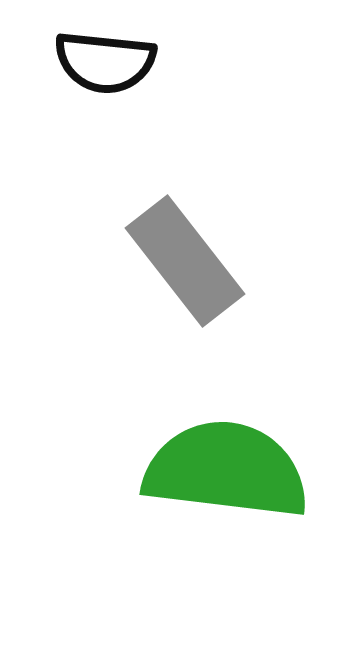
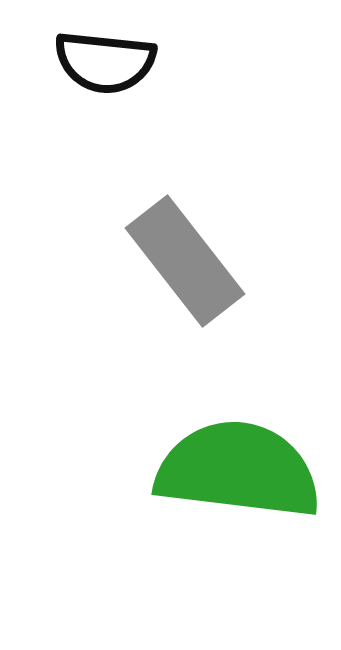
green semicircle: moved 12 px right
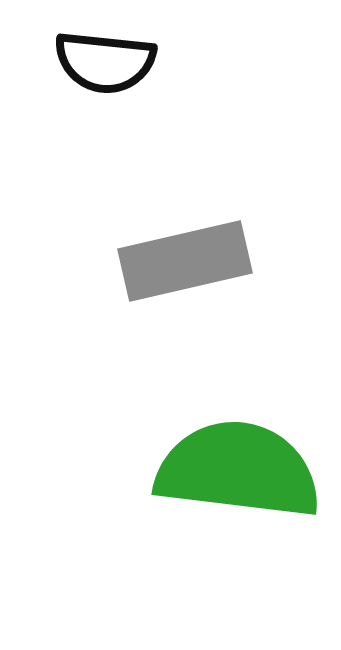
gray rectangle: rotated 65 degrees counterclockwise
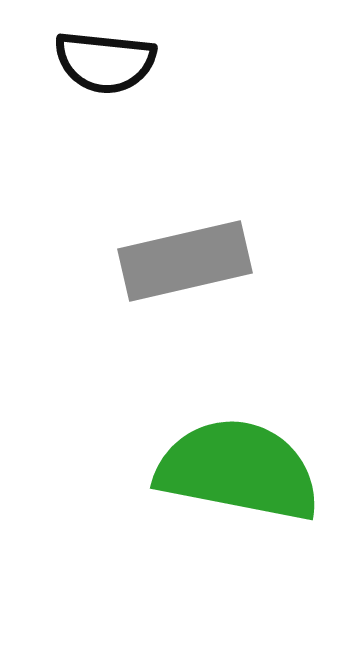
green semicircle: rotated 4 degrees clockwise
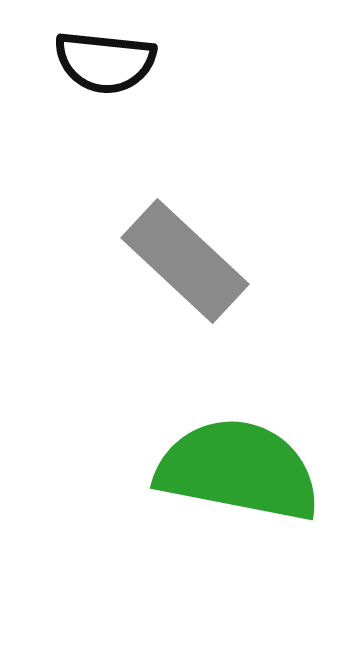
gray rectangle: rotated 56 degrees clockwise
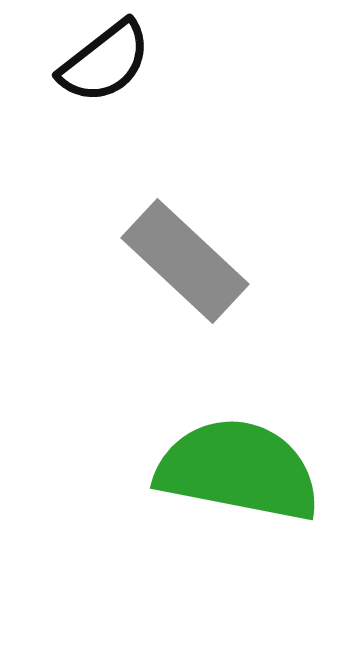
black semicircle: rotated 44 degrees counterclockwise
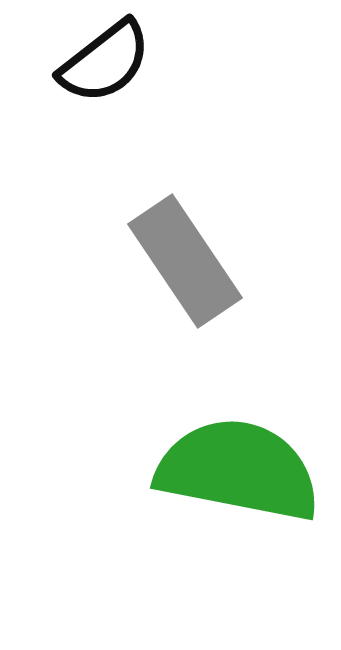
gray rectangle: rotated 13 degrees clockwise
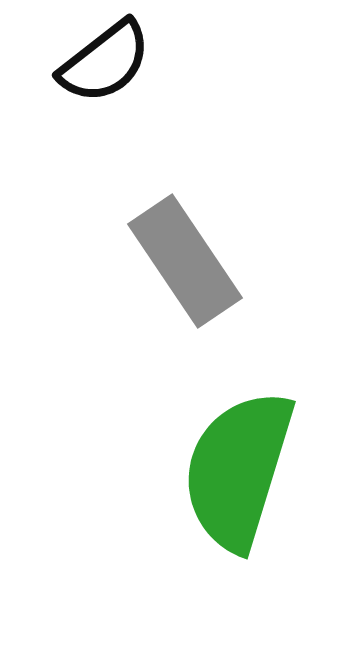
green semicircle: rotated 84 degrees counterclockwise
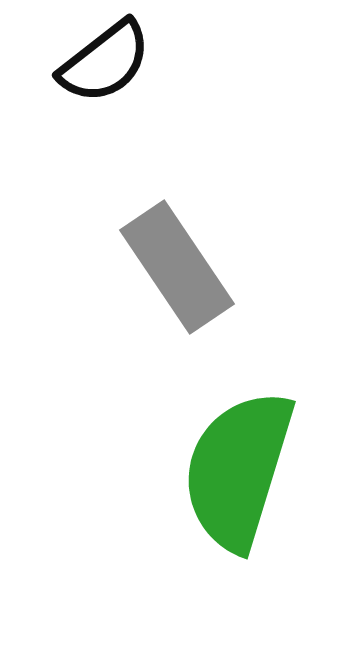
gray rectangle: moved 8 px left, 6 px down
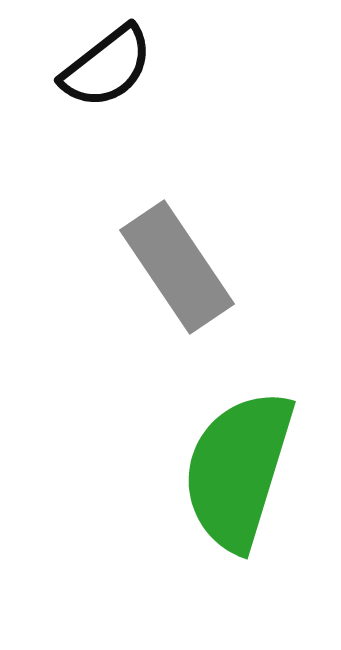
black semicircle: moved 2 px right, 5 px down
